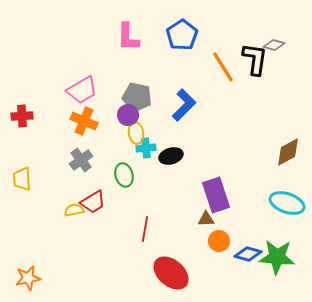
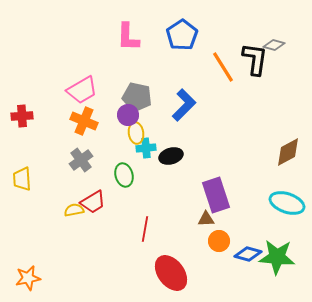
red ellipse: rotated 12 degrees clockwise
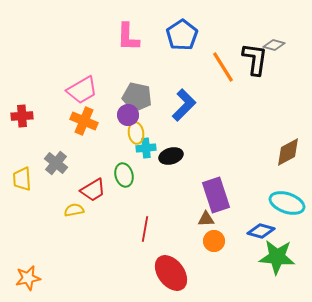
gray cross: moved 25 px left, 3 px down; rotated 15 degrees counterclockwise
red trapezoid: moved 12 px up
orange circle: moved 5 px left
blue diamond: moved 13 px right, 23 px up
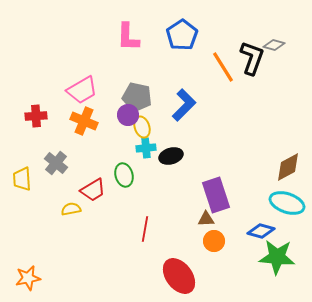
black L-shape: moved 3 px left, 1 px up; rotated 12 degrees clockwise
red cross: moved 14 px right
yellow ellipse: moved 6 px right, 6 px up; rotated 10 degrees counterclockwise
brown diamond: moved 15 px down
yellow semicircle: moved 3 px left, 1 px up
red ellipse: moved 8 px right, 3 px down
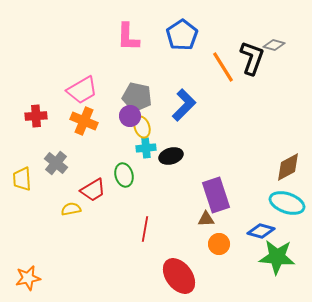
purple circle: moved 2 px right, 1 px down
orange circle: moved 5 px right, 3 px down
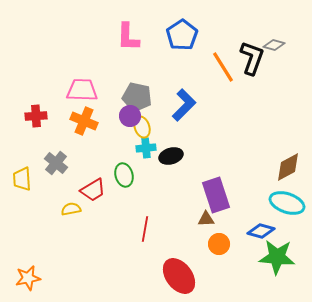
pink trapezoid: rotated 148 degrees counterclockwise
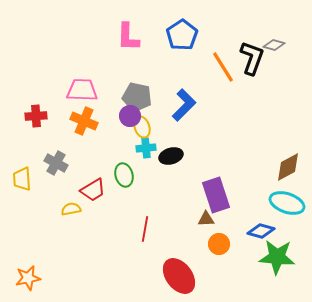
gray cross: rotated 10 degrees counterclockwise
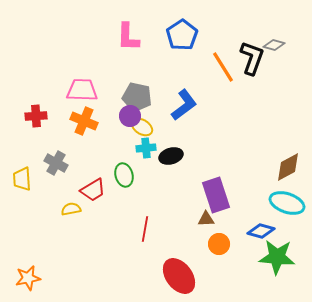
blue L-shape: rotated 8 degrees clockwise
yellow ellipse: rotated 40 degrees counterclockwise
